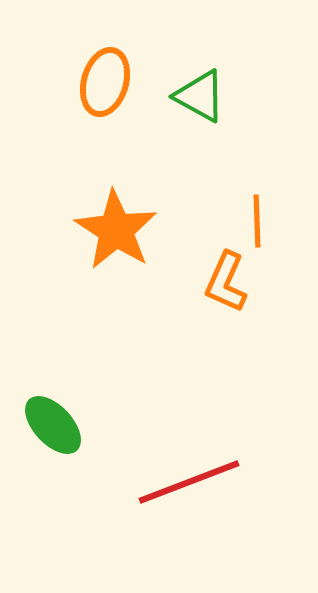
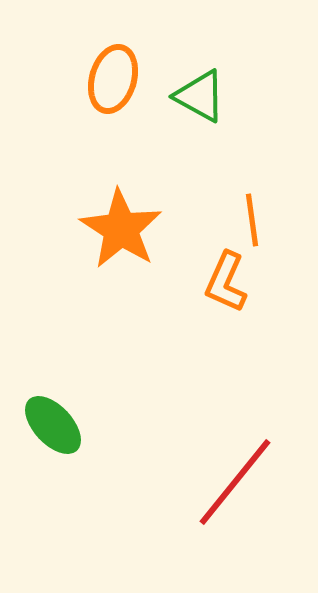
orange ellipse: moved 8 px right, 3 px up
orange line: moved 5 px left, 1 px up; rotated 6 degrees counterclockwise
orange star: moved 5 px right, 1 px up
red line: moved 46 px right; rotated 30 degrees counterclockwise
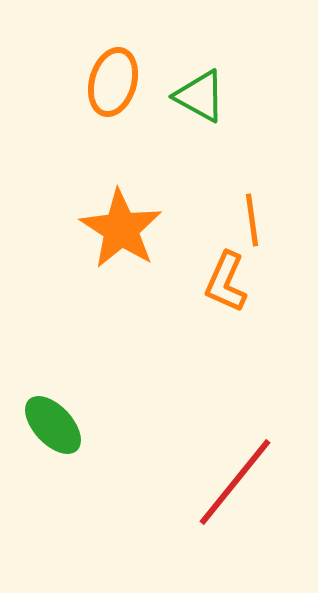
orange ellipse: moved 3 px down
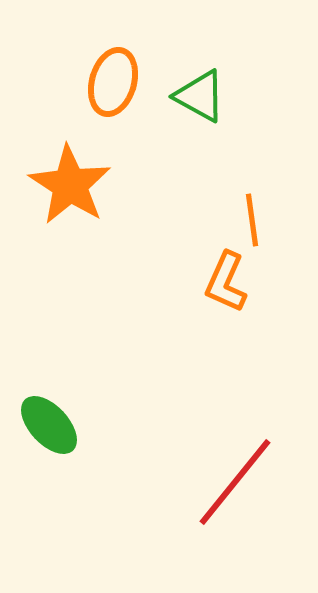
orange star: moved 51 px left, 44 px up
green ellipse: moved 4 px left
